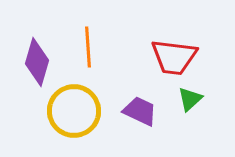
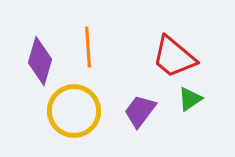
red trapezoid: rotated 33 degrees clockwise
purple diamond: moved 3 px right, 1 px up
green triangle: rotated 8 degrees clockwise
purple trapezoid: rotated 78 degrees counterclockwise
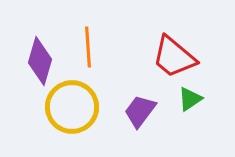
yellow circle: moved 2 px left, 4 px up
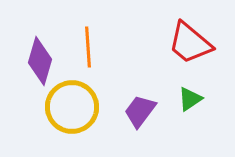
red trapezoid: moved 16 px right, 14 px up
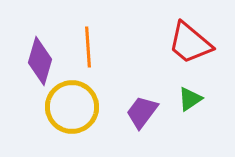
purple trapezoid: moved 2 px right, 1 px down
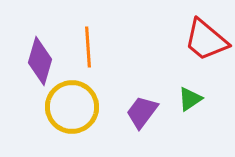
red trapezoid: moved 16 px right, 3 px up
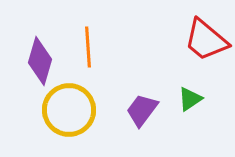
yellow circle: moved 3 px left, 3 px down
purple trapezoid: moved 2 px up
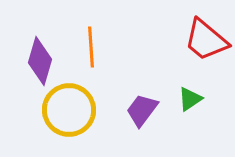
orange line: moved 3 px right
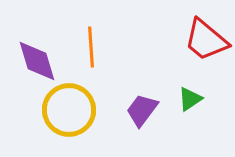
purple diamond: moved 3 px left; rotated 33 degrees counterclockwise
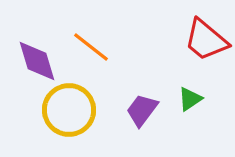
orange line: rotated 48 degrees counterclockwise
